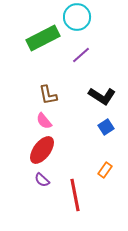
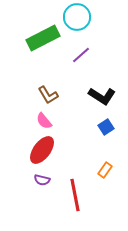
brown L-shape: rotated 20 degrees counterclockwise
purple semicircle: rotated 28 degrees counterclockwise
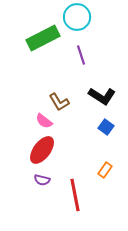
purple line: rotated 66 degrees counterclockwise
brown L-shape: moved 11 px right, 7 px down
pink semicircle: rotated 12 degrees counterclockwise
blue square: rotated 21 degrees counterclockwise
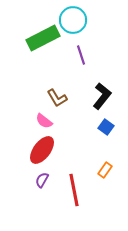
cyan circle: moved 4 px left, 3 px down
black L-shape: rotated 84 degrees counterclockwise
brown L-shape: moved 2 px left, 4 px up
purple semicircle: rotated 105 degrees clockwise
red line: moved 1 px left, 5 px up
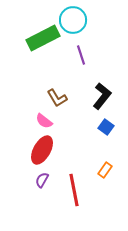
red ellipse: rotated 8 degrees counterclockwise
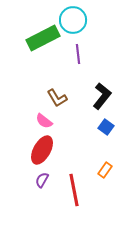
purple line: moved 3 px left, 1 px up; rotated 12 degrees clockwise
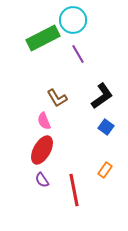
purple line: rotated 24 degrees counterclockwise
black L-shape: rotated 16 degrees clockwise
pink semicircle: rotated 30 degrees clockwise
purple semicircle: rotated 63 degrees counterclockwise
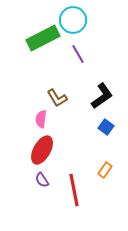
pink semicircle: moved 3 px left, 2 px up; rotated 30 degrees clockwise
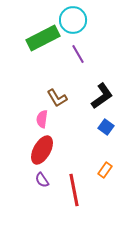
pink semicircle: moved 1 px right
